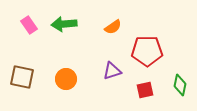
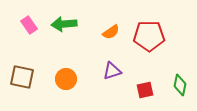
orange semicircle: moved 2 px left, 5 px down
red pentagon: moved 2 px right, 15 px up
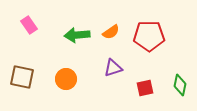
green arrow: moved 13 px right, 11 px down
purple triangle: moved 1 px right, 3 px up
red square: moved 2 px up
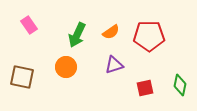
green arrow: rotated 60 degrees counterclockwise
purple triangle: moved 1 px right, 3 px up
orange circle: moved 12 px up
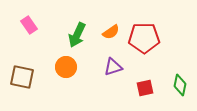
red pentagon: moved 5 px left, 2 px down
purple triangle: moved 1 px left, 2 px down
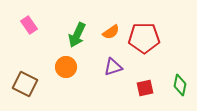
brown square: moved 3 px right, 7 px down; rotated 15 degrees clockwise
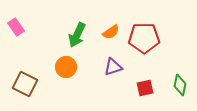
pink rectangle: moved 13 px left, 2 px down
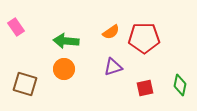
green arrow: moved 11 px left, 6 px down; rotated 70 degrees clockwise
orange circle: moved 2 px left, 2 px down
brown square: rotated 10 degrees counterclockwise
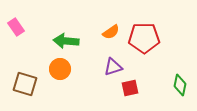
orange circle: moved 4 px left
red square: moved 15 px left
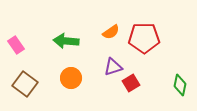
pink rectangle: moved 18 px down
orange circle: moved 11 px right, 9 px down
brown square: rotated 20 degrees clockwise
red square: moved 1 px right, 5 px up; rotated 18 degrees counterclockwise
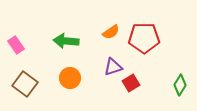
orange circle: moved 1 px left
green diamond: rotated 20 degrees clockwise
